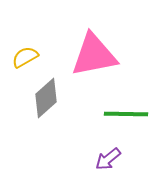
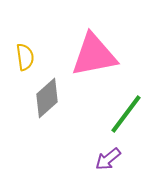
yellow semicircle: rotated 112 degrees clockwise
gray diamond: moved 1 px right
green line: rotated 54 degrees counterclockwise
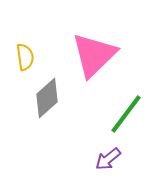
pink triangle: rotated 33 degrees counterclockwise
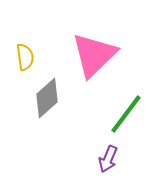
purple arrow: rotated 28 degrees counterclockwise
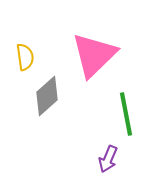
gray diamond: moved 2 px up
green line: rotated 48 degrees counterclockwise
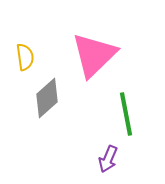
gray diamond: moved 2 px down
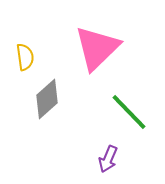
pink triangle: moved 3 px right, 7 px up
gray diamond: moved 1 px down
green line: moved 3 px right, 2 px up; rotated 33 degrees counterclockwise
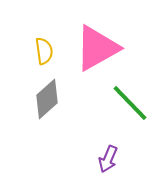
pink triangle: rotated 15 degrees clockwise
yellow semicircle: moved 19 px right, 6 px up
green line: moved 1 px right, 9 px up
